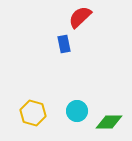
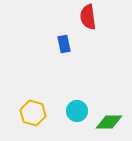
red semicircle: moved 8 px right; rotated 55 degrees counterclockwise
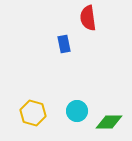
red semicircle: moved 1 px down
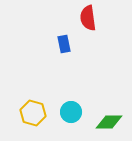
cyan circle: moved 6 px left, 1 px down
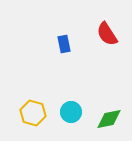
red semicircle: moved 19 px right, 16 px down; rotated 25 degrees counterclockwise
green diamond: moved 3 px up; rotated 12 degrees counterclockwise
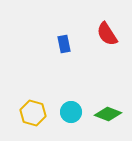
green diamond: moved 1 px left, 5 px up; rotated 32 degrees clockwise
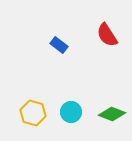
red semicircle: moved 1 px down
blue rectangle: moved 5 px left, 1 px down; rotated 42 degrees counterclockwise
green diamond: moved 4 px right
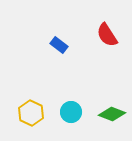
yellow hexagon: moved 2 px left; rotated 10 degrees clockwise
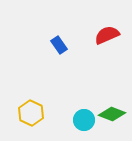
red semicircle: rotated 100 degrees clockwise
blue rectangle: rotated 18 degrees clockwise
cyan circle: moved 13 px right, 8 px down
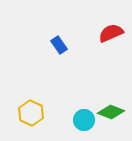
red semicircle: moved 4 px right, 2 px up
green diamond: moved 1 px left, 2 px up
